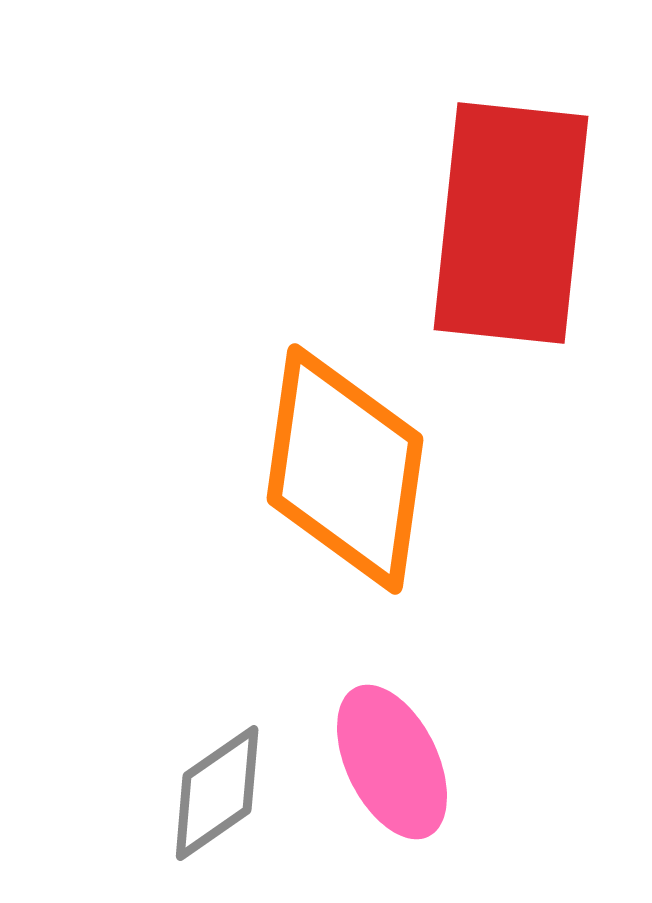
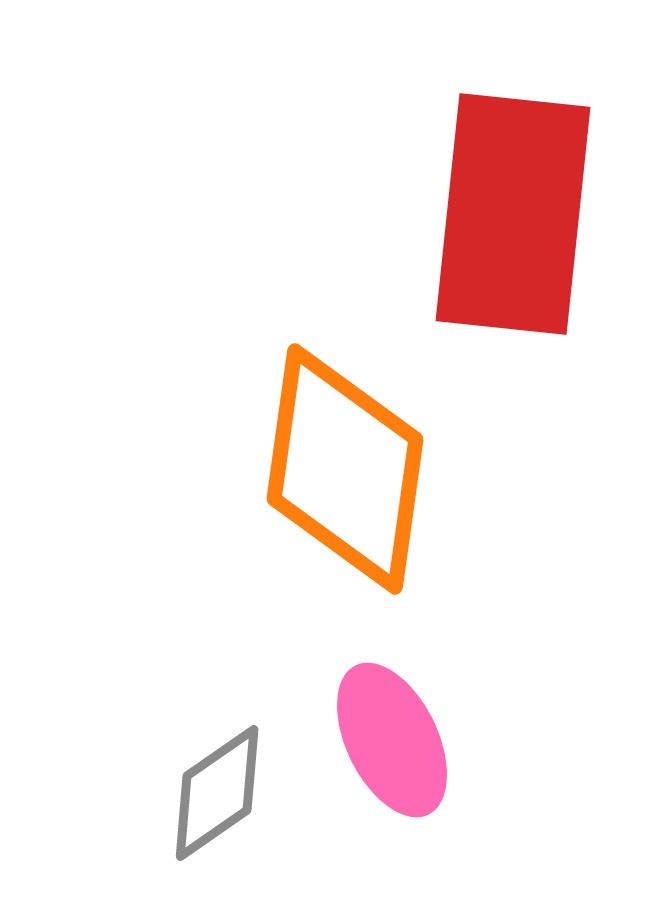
red rectangle: moved 2 px right, 9 px up
pink ellipse: moved 22 px up
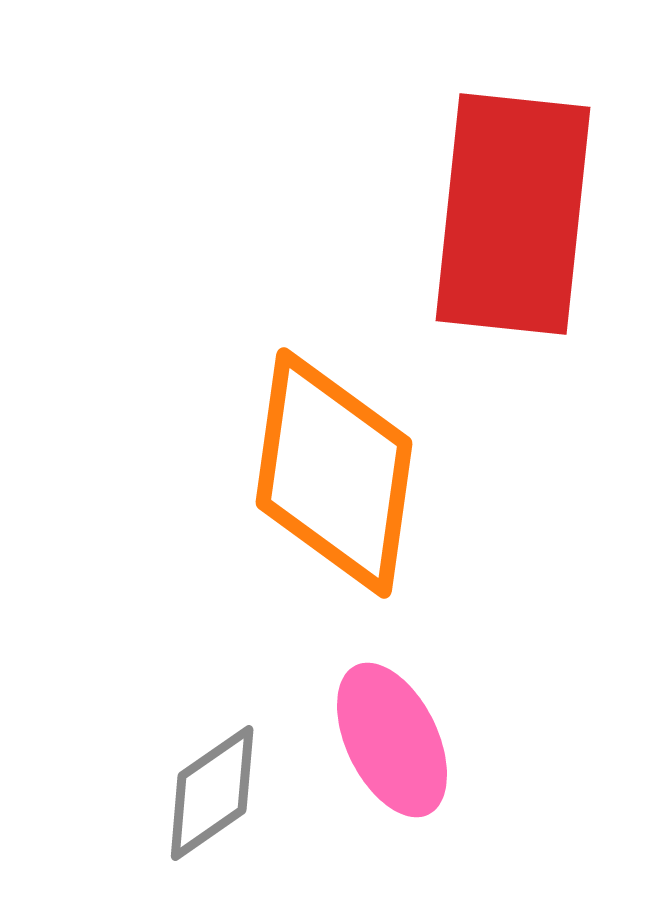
orange diamond: moved 11 px left, 4 px down
gray diamond: moved 5 px left
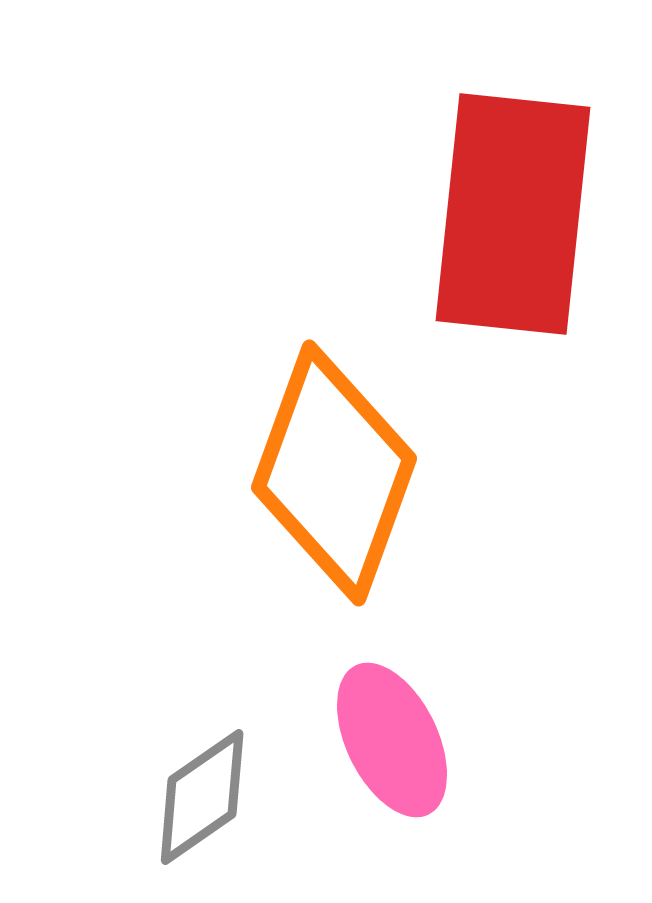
orange diamond: rotated 12 degrees clockwise
gray diamond: moved 10 px left, 4 px down
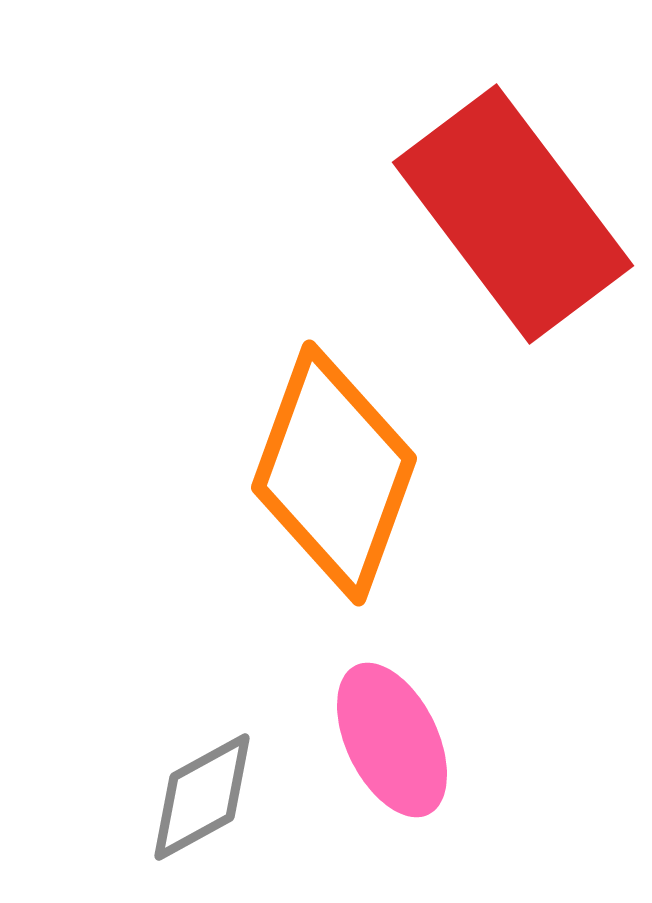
red rectangle: rotated 43 degrees counterclockwise
gray diamond: rotated 6 degrees clockwise
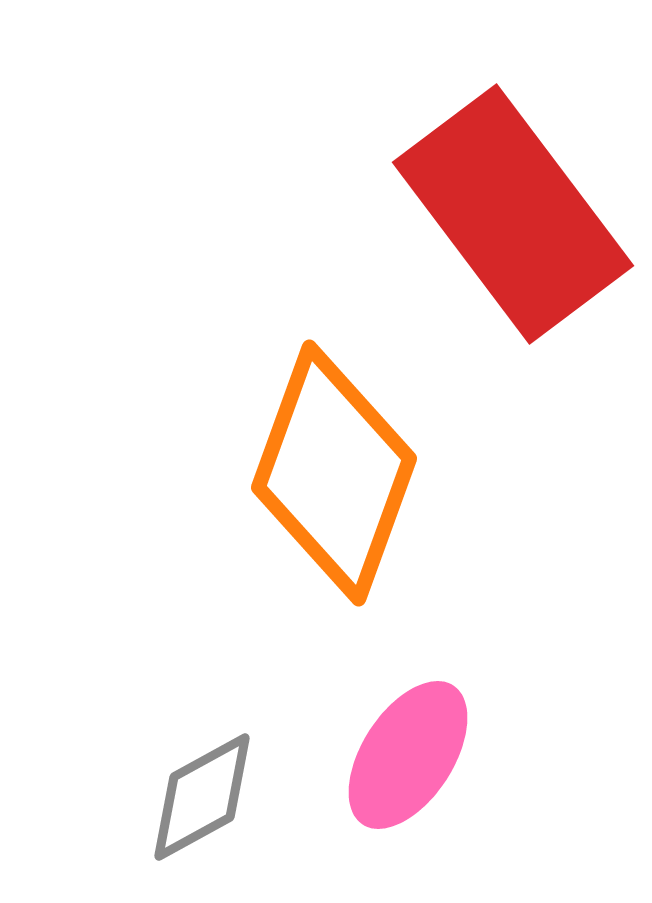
pink ellipse: moved 16 px right, 15 px down; rotated 59 degrees clockwise
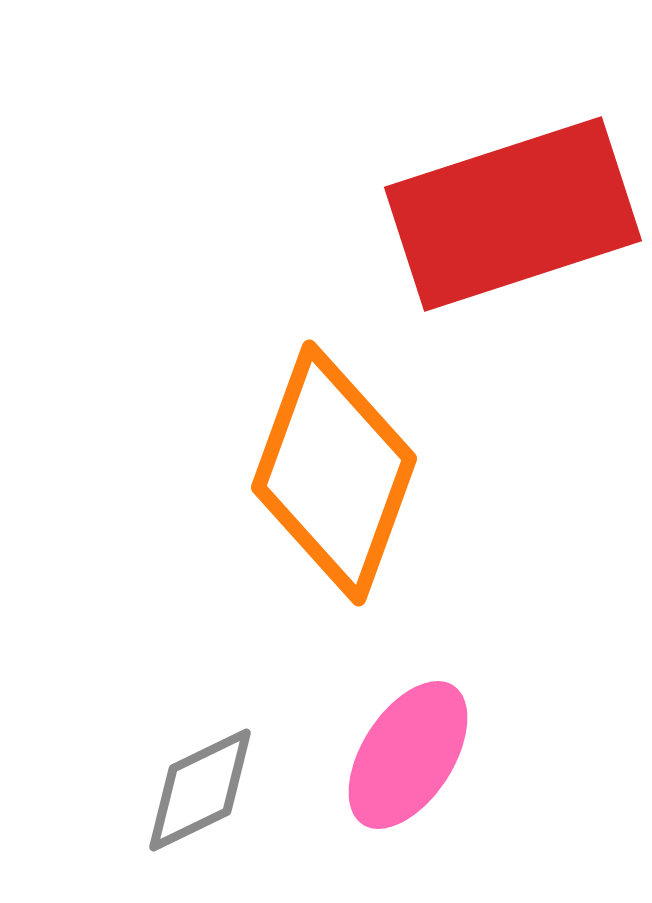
red rectangle: rotated 71 degrees counterclockwise
gray diamond: moved 2 px left, 7 px up; rotated 3 degrees clockwise
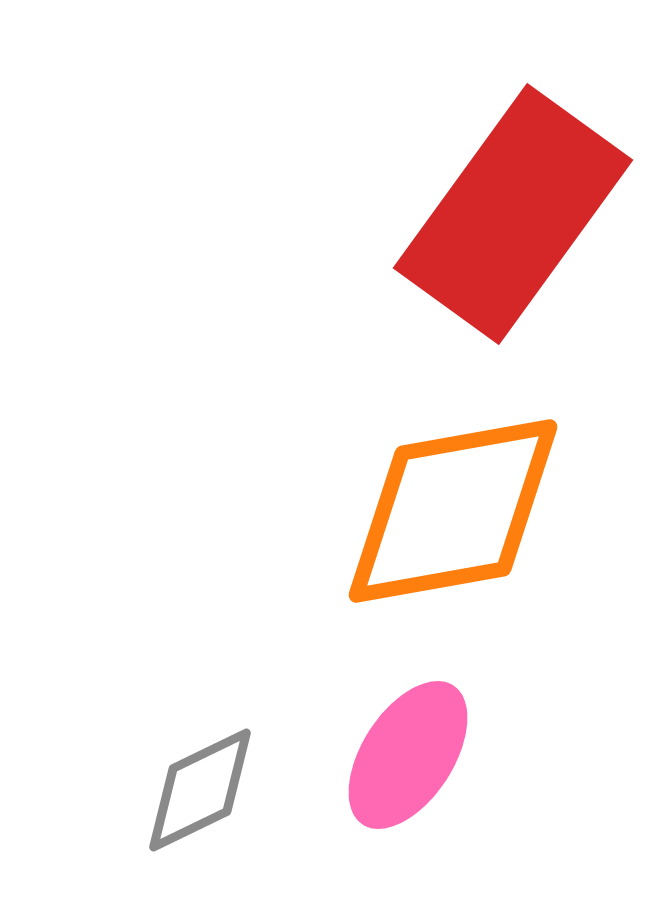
red rectangle: rotated 36 degrees counterclockwise
orange diamond: moved 119 px right, 38 px down; rotated 60 degrees clockwise
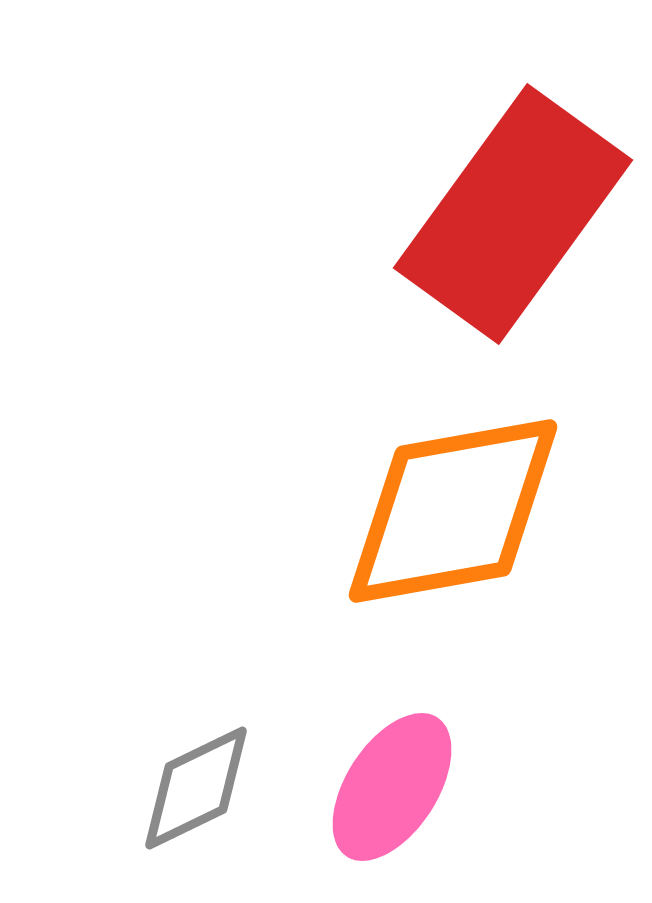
pink ellipse: moved 16 px left, 32 px down
gray diamond: moved 4 px left, 2 px up
